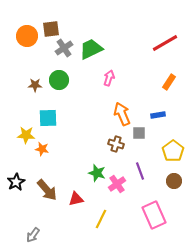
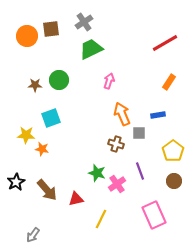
gray cross: moved 20 px right, 26 px up
pink arrow: moved 3 px down
cyan square: moved 3 px right; rotated 18 degrees counterclockwise
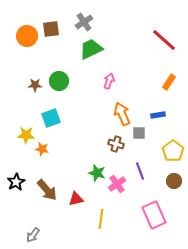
red line: moved 1 px left, 3 px up; rotated 72 degrees clockwise
green circle: moved 1 px down
yellow line: rotated 18 degrees counterclockwise
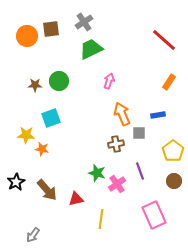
brown cross: rotated 28 degrees counterclockwise
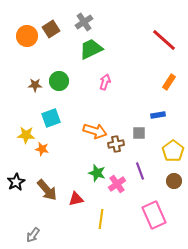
brown square: rotated 24 degrees counterclockwise
pink arrow: moved 4 px left, 1 px down
orange arrow: moved 27 px left, 17 px down; rotated 130 degrees clockwise
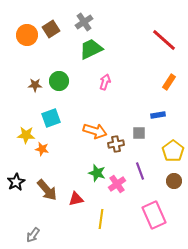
orange circle: moved 1 px up
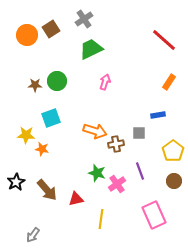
gray cross: moved 3 px up
green circle: moved 2 px left
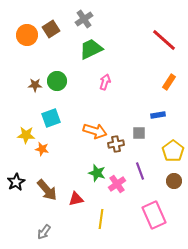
gray arrow: moved 11 px right, 3 px up
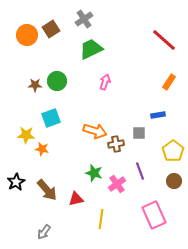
green star: moved 3 px left
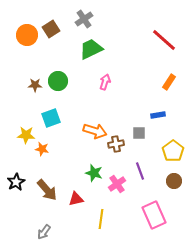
green circle: moved 1 px right
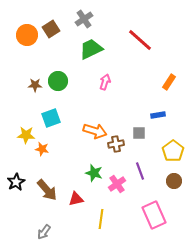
red line: moved 24 px left
